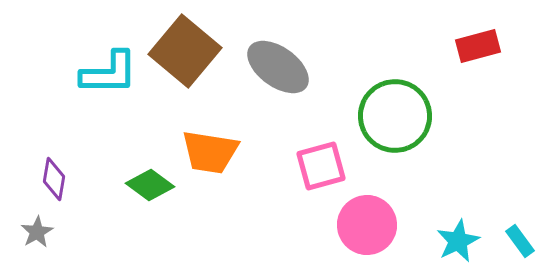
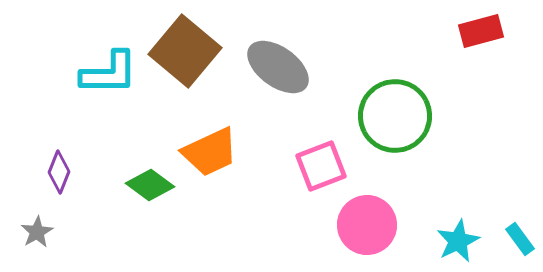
red rectangle: moved 3 px right, 15 px up
orange trapezoid: rotated 34 degrees counterclockwise
pink square: rotated 6 degrees counterclockwise
purple diamond: moved 5 px right, 7 px up; rotated 12 degrees clockwise
cyan rectangle: moved 2 px up
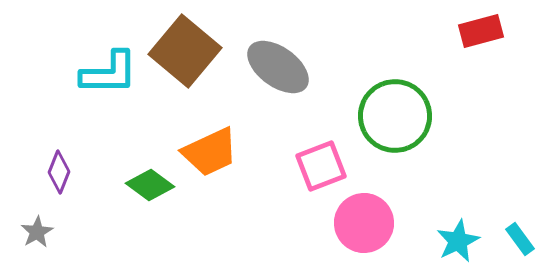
pink circle: moved 3 px left, 2 px up
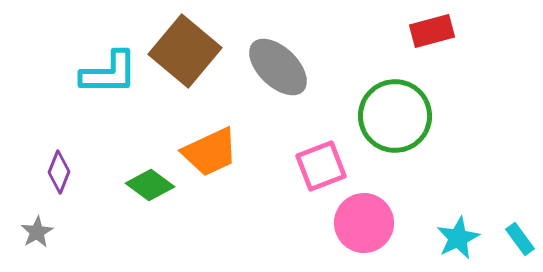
red rectangle: moved 49 px left
gray ellipse: rotated 8 degrees clockwise
cyan star: moved 3 px up
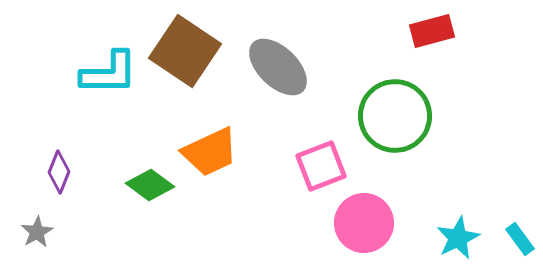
brown square: rotated 6 degrees counterclockwise
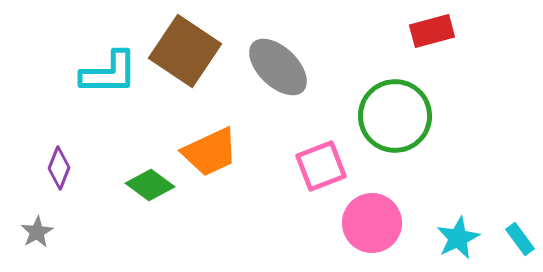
purple diamond: moved 4 px up
pink circle: moved 8 px right
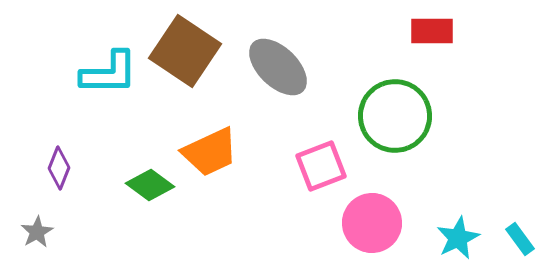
red rectangle: rotated 15 degrees clockwise
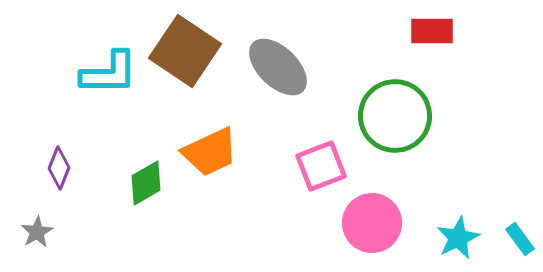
green diamond: moved 4 px left, 2 px up; rotated 66 degrees counterclockwise
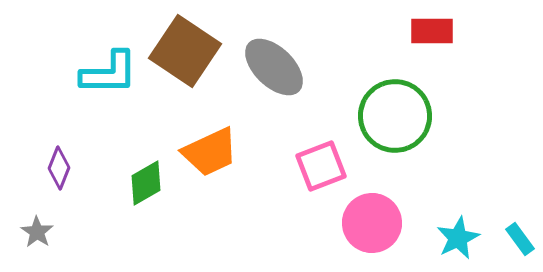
gray ellipse: moved 4 px left
gray star: rotated 8 degrees counterclockwise
